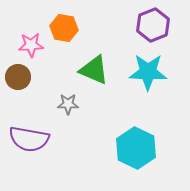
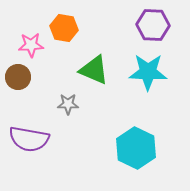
purple hexagon: rotated 24 degrees clockwise
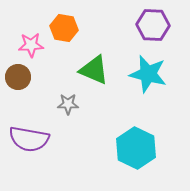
cyan star: moved 2 px down; rotated 12 degrees clockwise
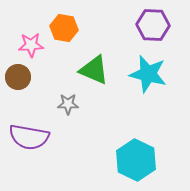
purple semicircle: moved 2 px up
cyan hexagon: moved 12 px down
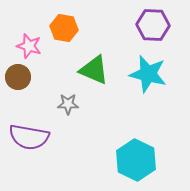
pink star: moved 2 px left, 1 px down; rotated 20 degrees clockwise
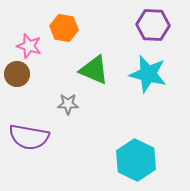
brown circle: moved 1 px left, 3 px up
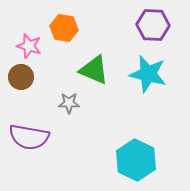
brown circle: moved 4 px right, 3 px down
gray star: moved 1 px right, 1 px up
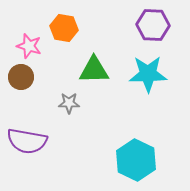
green triangle: rotated 24 degrees counterclockwise
cyan star: rotated 15 degrees counterclockwise
purple semicircle: moved 2 px left, 4 px down
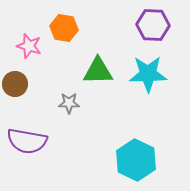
green triangle: moved 4 px right, 1 px down
brown circle: moved 6 px left, 7 px down
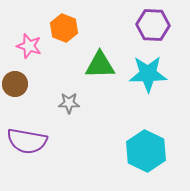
orange hexagon: rotated 12 degrees clockwise
green triangle: moved 2 px right, 6 px up
cyan hexagon: moved 10 px right, 9 px up
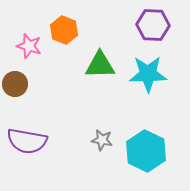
orange hexagon: moved 2 px down
gray star: moved 33 px right, 37 px down; rotated 10 degrees clockwise
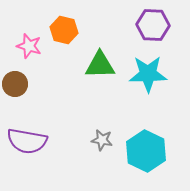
orange hexagon: rotated 8 degrees counterclockwise
